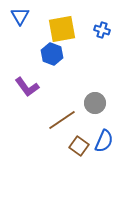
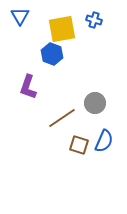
blue cross: moved 8 px left, 10 px up
purple L-shape: moved 1 px right; rotated 55 degrees clockwise
brown line: moved 2 px up
brown square: moved 1 px up; rotated 18 degrees counterclockwise
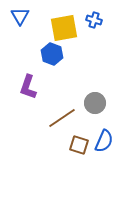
yellow square: moved 2 px right, 1 px up
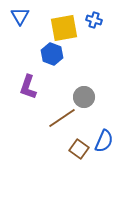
gray circle: moved 11 px left, 6 px up
brown square: moved 4 px down; rotated 18 degrees clockwise
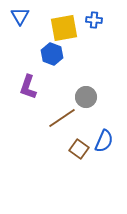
blue cross: rotated 14 degrees counterclockwise
gray circle: moved 2 px right
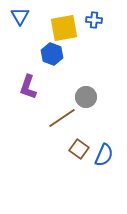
blue semicircle: moved 14 px down
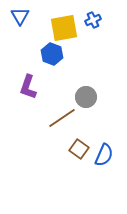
blue cross: moved 1 px left; rotated 28 degrees counterclockwise
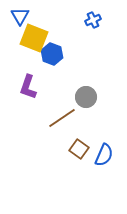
yellow square: moved 30 px left, 10 px down; rotated 32 degrees clockwise
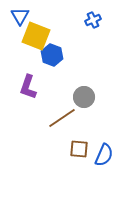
yellow square: moved 2 px right, 2 px up
blue hexagon: moved 1 px down
gray circle: moved 2 px left
brown square: rotated 30 degrees counterclockwise
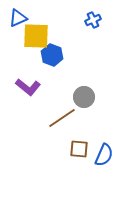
blue triangle: moved 2 px left, 2 px down; rotated 36 degrees clockwise
yellow square: rotated 20 degrees counterclockwise
purple L-shape: rotated 70 degrees counterclockwise
